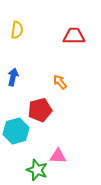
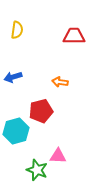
blue arrow: rotated 120 degrees counterclockwise
orange arrow: rotated 42 degrees counterclockwise
red pentagon: moved 1 px right, 1 px down
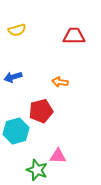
yellow semicircle: rotated 66 degrees clockwise
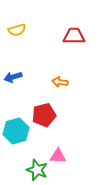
red pentagon: moved 3 px right, 4 px down
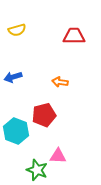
cyan hexagon: rotated 25 degrees counterclockwise
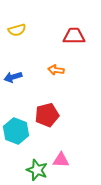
orange arrow: moved 4 px left, 12 px up
red pentagon: moved 3 px right
pink triangle: moved 3 px right, 4 px down
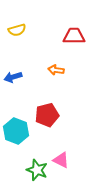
pink triangle: rotated 24 degrees clockwise
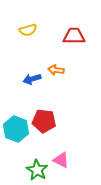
yellow semicircle: moved 11 px right
blue arrow: moved 19 px right, 2 px down
red pentagon: moved 3 px left, 6 px down; rotated 20 degrees clockwise
cyan hexagon: moved 2 px up
green star: rotated 10 degrees clockwise
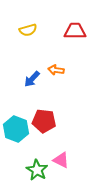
red trapezoid: moved 1 px right, 5 px up
blue arrow: rotated 30 degrees counterclockwise
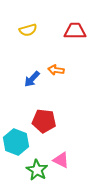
cyan hexagon: moved 13 px down
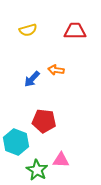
pink triangle: rotated 24 degrees counterclockwise
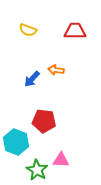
yellow semicircle: rotated 36 degrees clockwise
